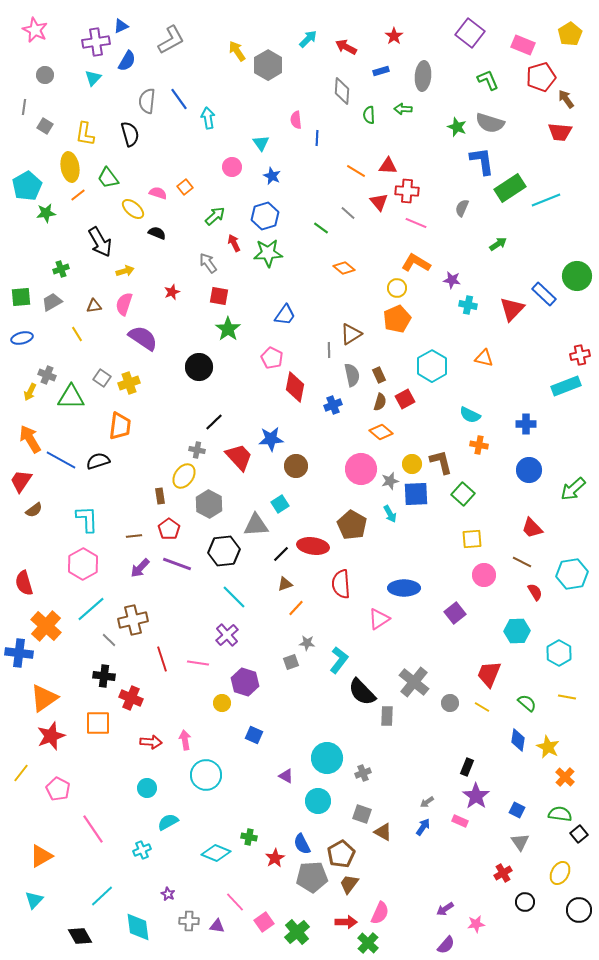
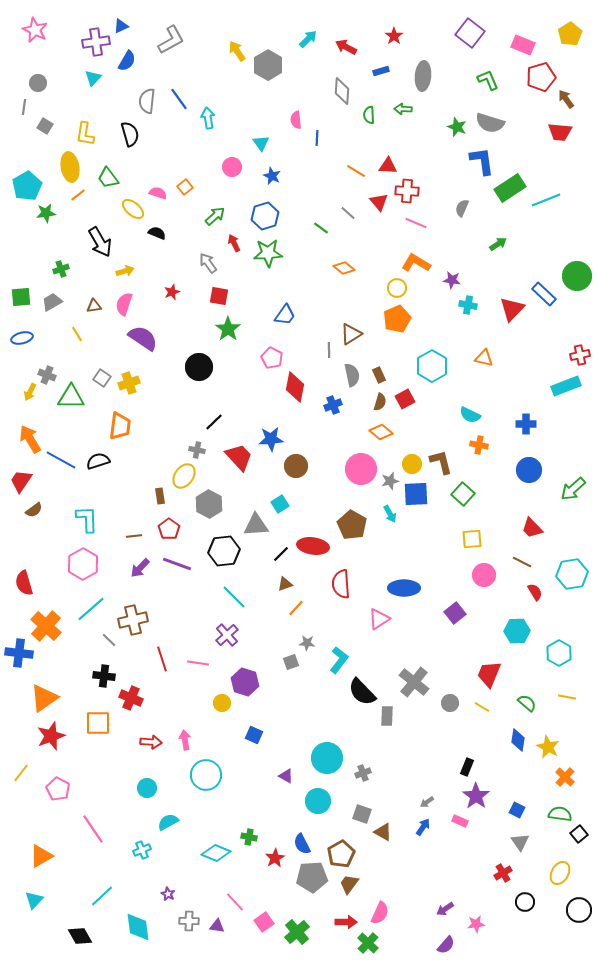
gray circle at (45, 75): moved 7 px left, 8 px down
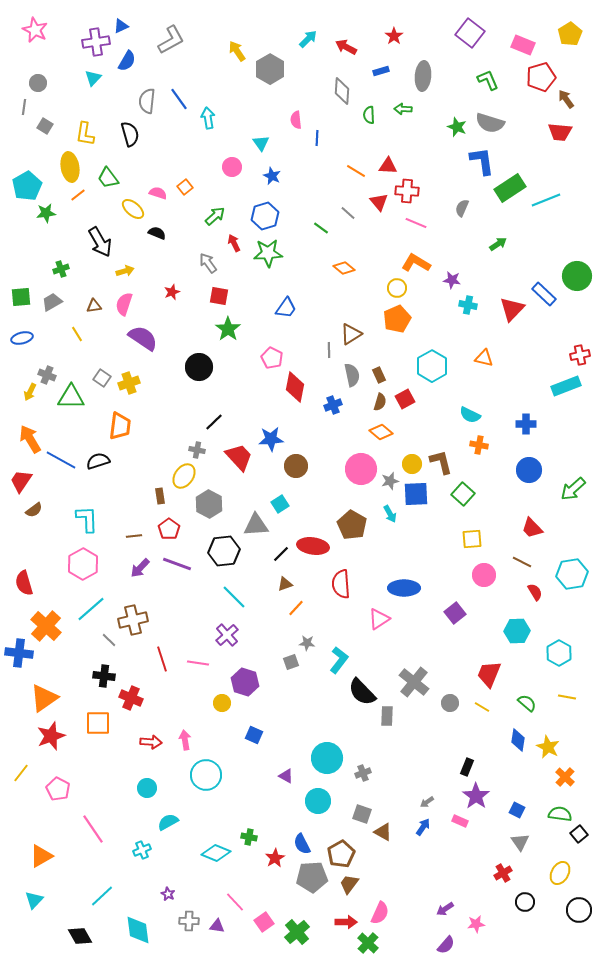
gray hexagon at (268, 65): moved 2 px right, 4 px down
blue trapezoid at (285, 315): moved 1 px right, 7 px up
cyan diamond at (138, 927): moved 3 px down
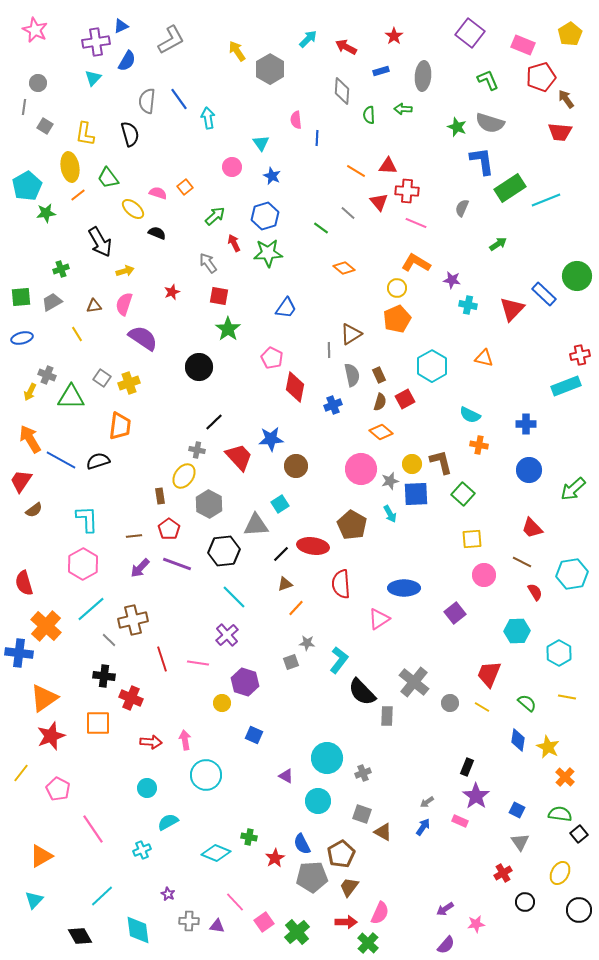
brown trapezoid at (349, 884): moved 3 px down
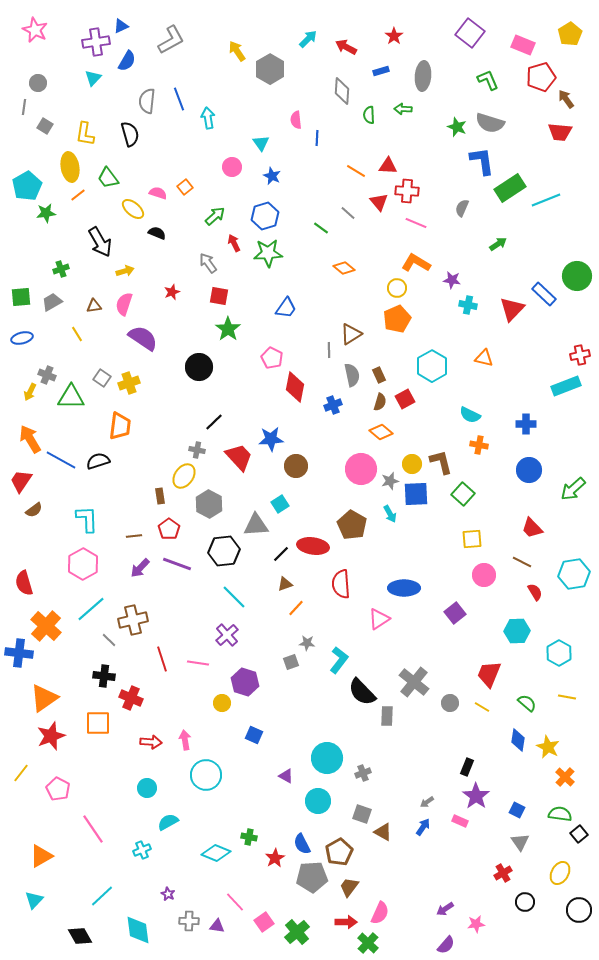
blue line at (179, 99): rotated 15 degrees clockwise
cyan hexagon at (572, 574): moved 2 px right
brown pentagon at (341, 854): moved 2 px left, 2 px up
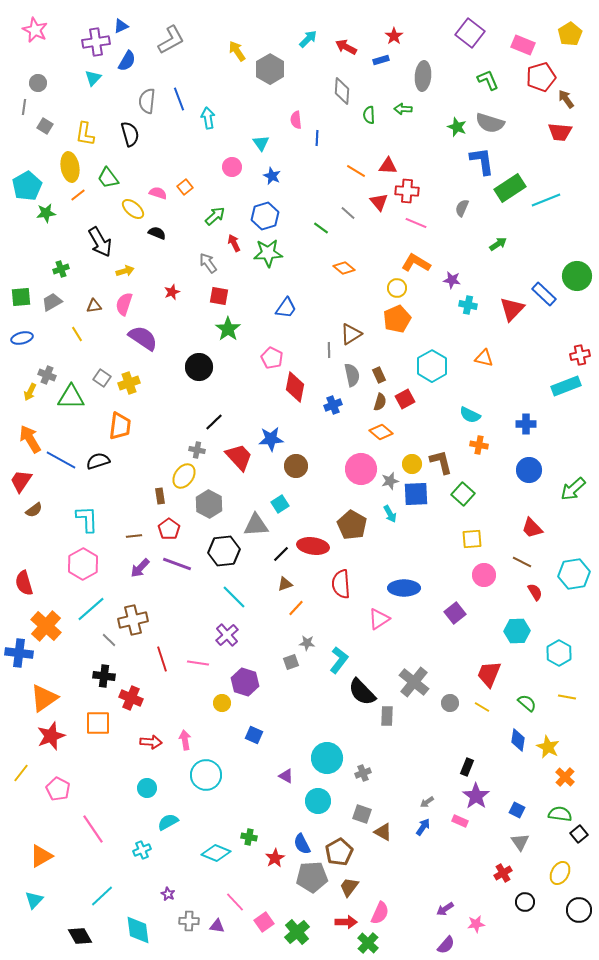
blue rectangle at (381, 71): moved 11 px up
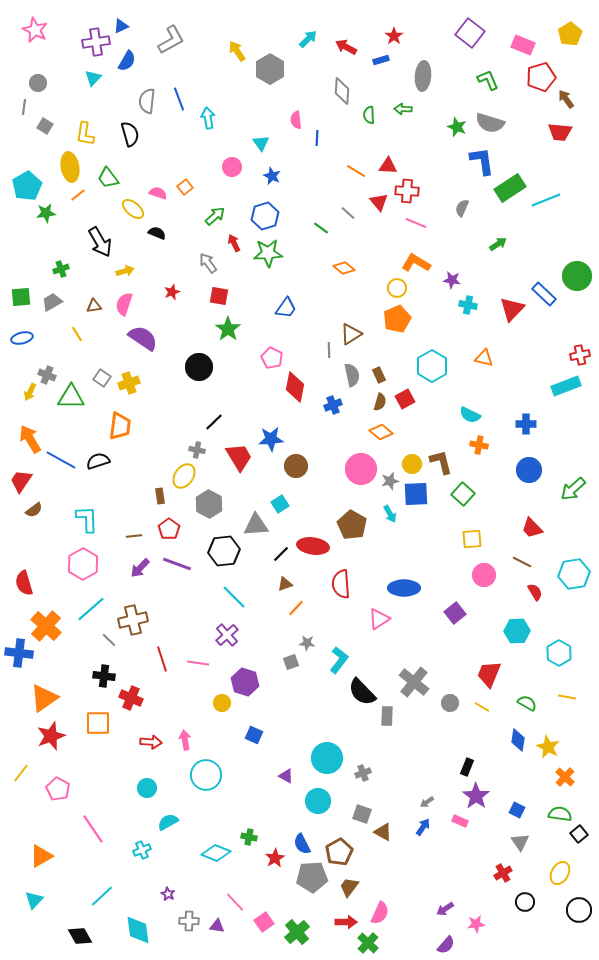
red trapezoid at (239, 457): rotated 12 degrees clockwise
green semicircle at (527, 703): rotated 12 degrees counterclockwise
